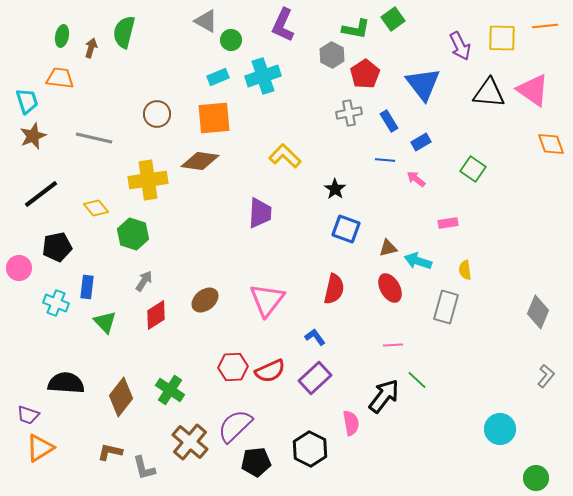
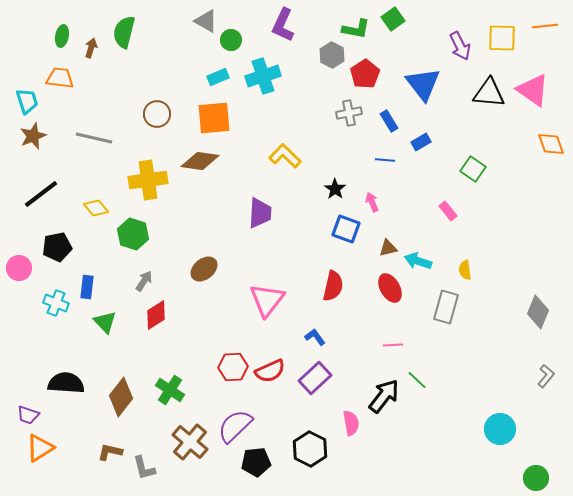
pink arrow at (416, 179): moved 44 px left, 23 px down; rotated 30 degrees clockwise
pink rectangle at (448, 223): moved 12 px up; rotated 60 degrees clockwise
red semicircle at (334, 289): moved 1 px left, 3 px up
brown ellipse at (205, 300): moved 1 px left, 31 px up
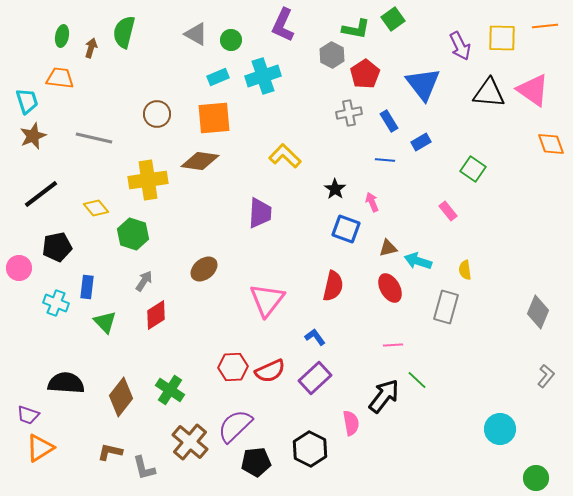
gray triangle at (206, 21): moved 10 px left, 13 px down
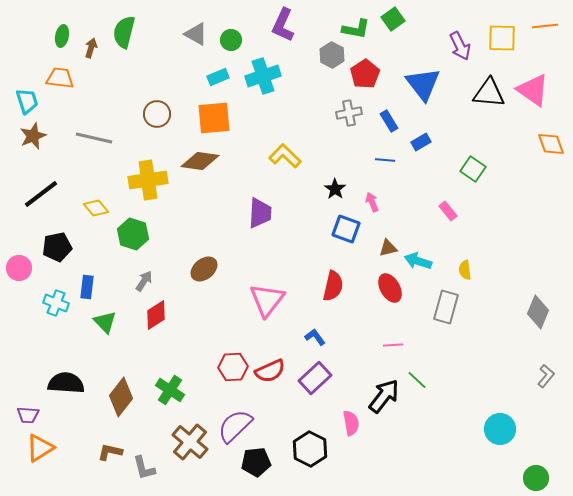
purple trapezoid at (28, 415): rotated 15 degrees counterclockwise
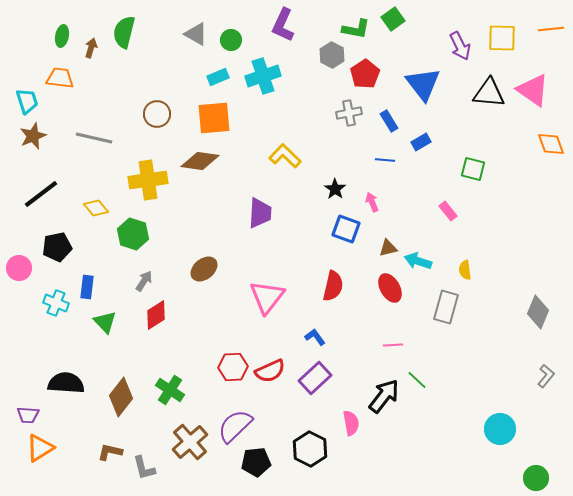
orange line at (545, 26): moved 6 px right, 3 px down
green square at (473, 169): rotated 20 degrees counterclockwise
pink triangle at (267, 300): moved 3 px up
brown cross at (190, 442): rotated 9 degrees clockwise
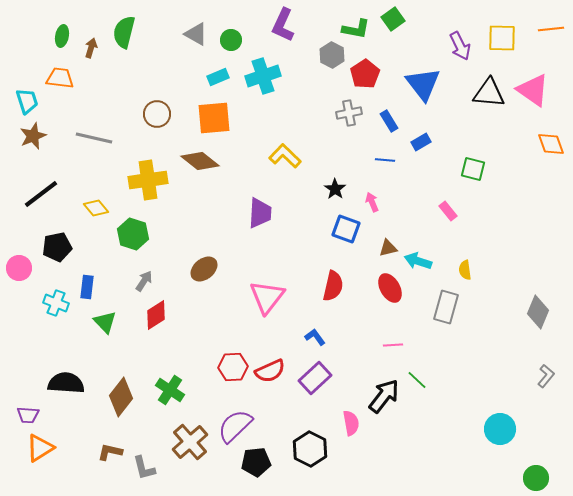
brown diamond at (200, 161): rotated 30 degrees clockwise
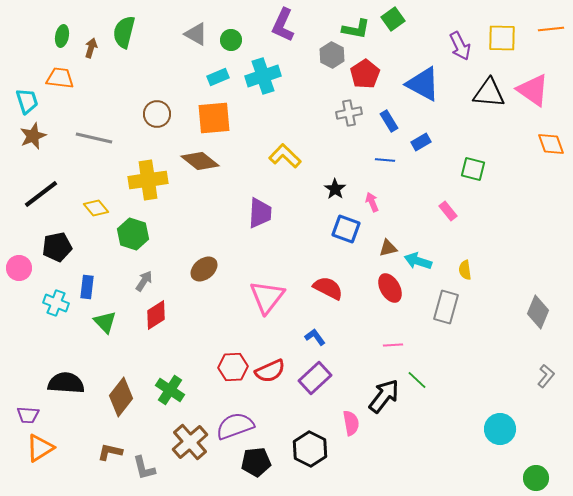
blue triangle at (423, 84): rotated 24 degrees counterclockwise
red semicircle at (333, 286): moved 5 px left, 2 px down; rotated 76 degrees counterclockwise
purple semicircle at (235, 426): rotated 24 degrees clockwise
